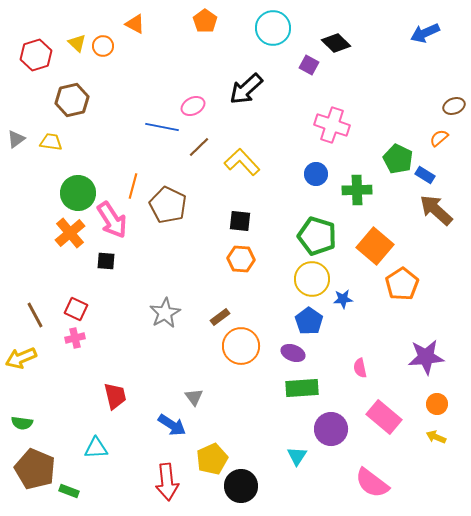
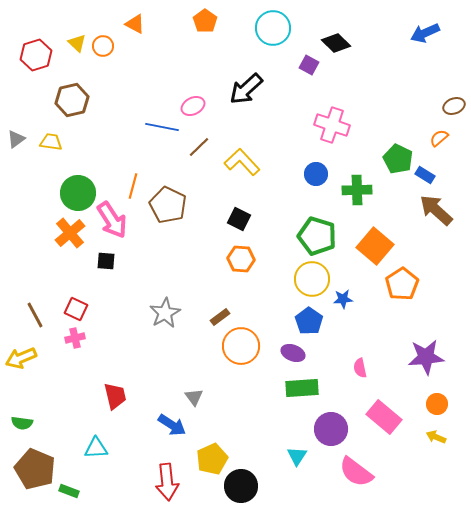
black square at (240, 221): moved 1 px left, 2 px up; rotated 20 degrees clockwise
pink semicircle at (372, 483): moved 16 px left, 11 px up
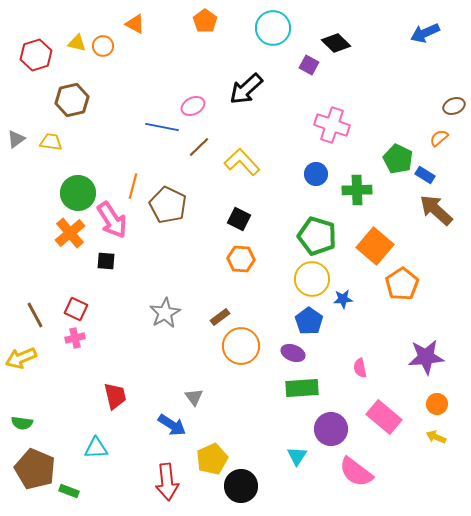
yellow triangle at (77, 43): rotated 30 degrees counterclockwise
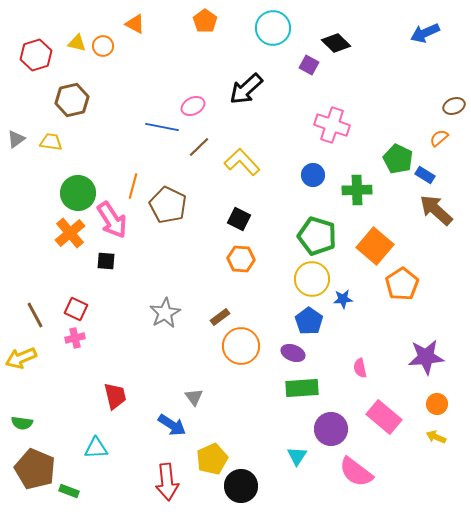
blue circle at (316, 174): moved 3 px left, 1 px down
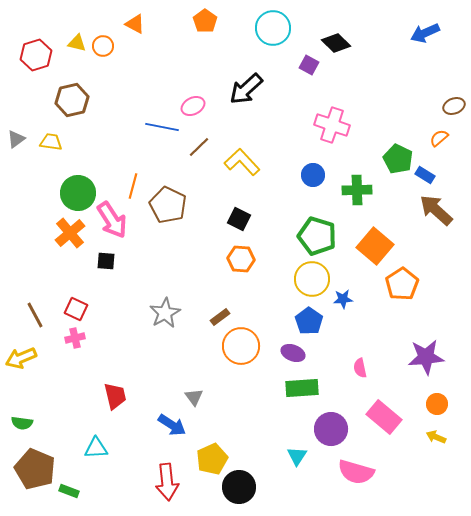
pink semicircle at (356, 472): rotated 21 degrees counterclockwise
black circle at (241, 486): moved 2 px left, 1 px down
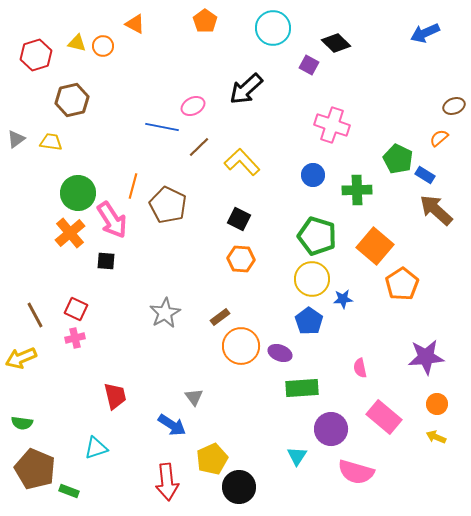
purple ellipse at (293, 353): moved 13 px left
cyan triangle at (96, 448): rotated 15 degrees counterclockwise
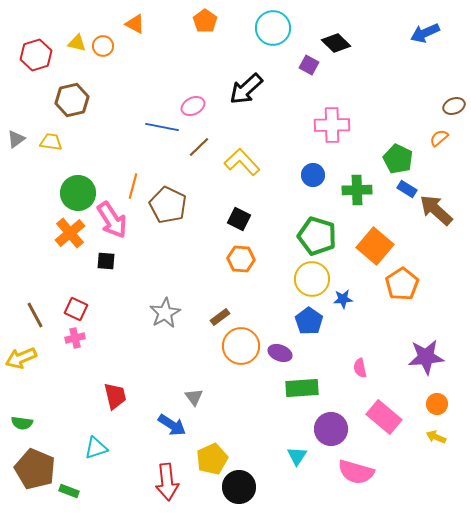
pink cross at (332, 125): rotated 20 degrees counterclockwise
blue rectangle at (425, 175): moved 18 px left, 14 px down
